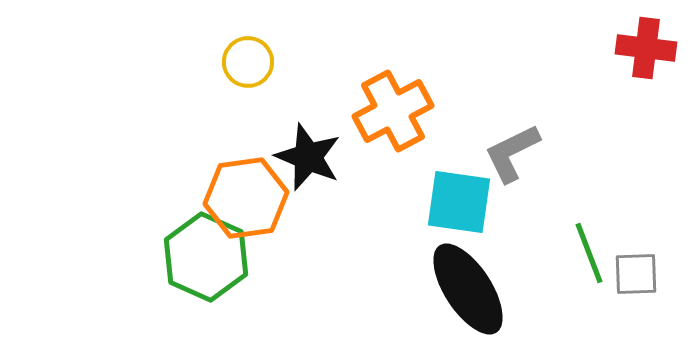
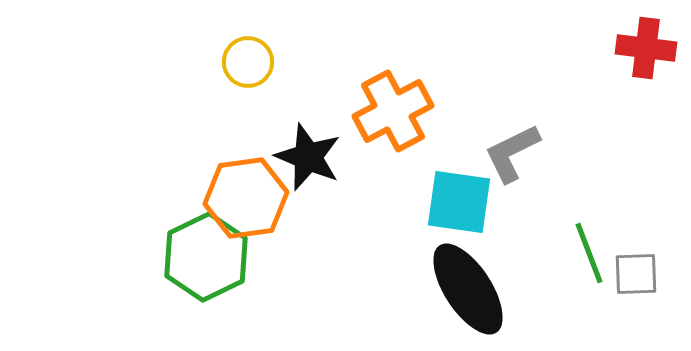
green hexagon: rotated 10 degrees clockwise
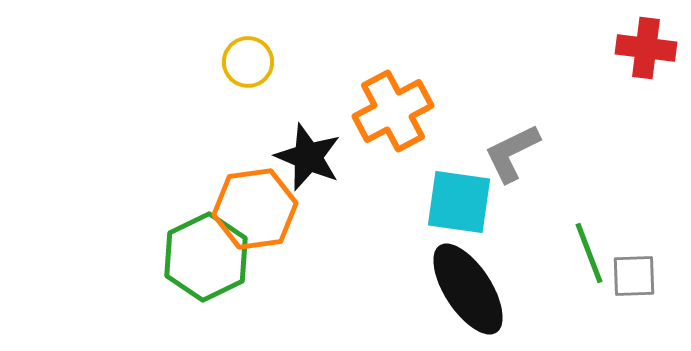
orange hexagon: moved 9 px right, 11 px down
gray square: moved 2 px left, 2 px down
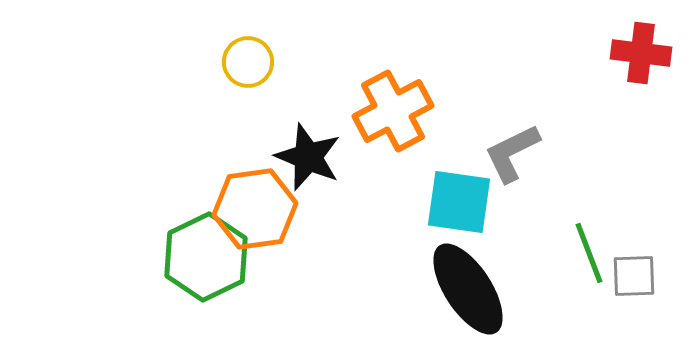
red cross: moved 5 px left, 5 px down
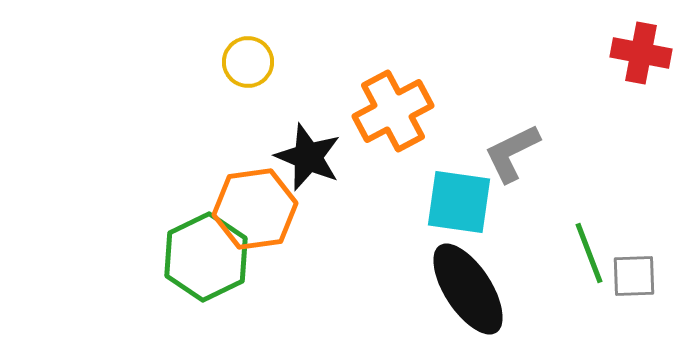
red cross: rotated 4 degrees clockwise
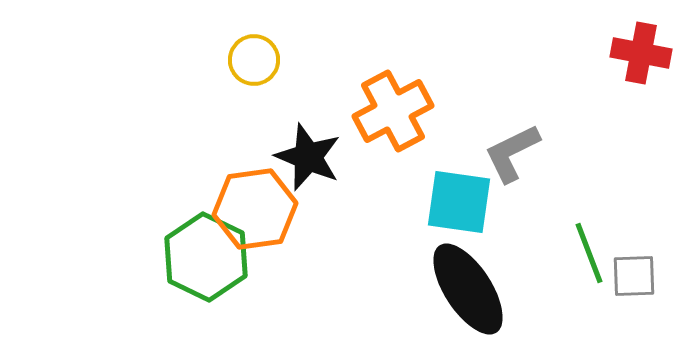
yellow circle: moved 6 px right, 2 px up
green hexagon: rotated 8 degrees counterclockwise
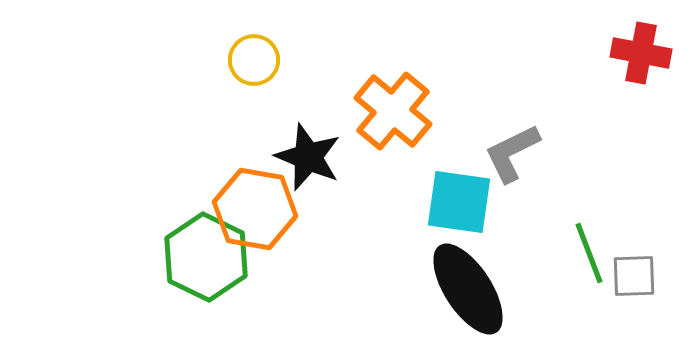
orange cross: rotated 22 degrees counterclockwise
orange hexagon: rotated 18 degrees clockwise
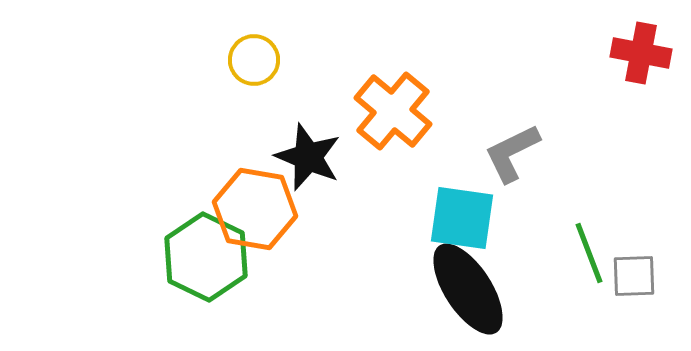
cyan square: moved 3 px right, 16 px down
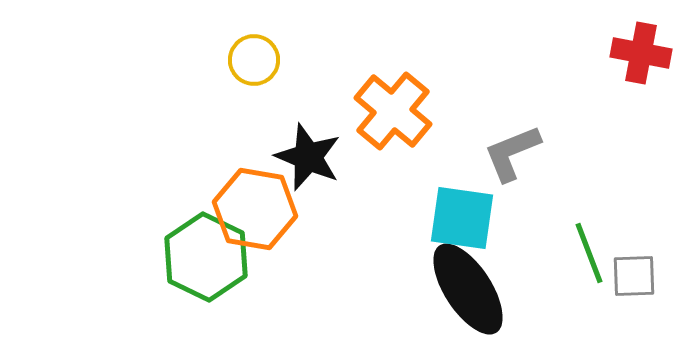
gray L-shape: rotated 4 degrees clockwise
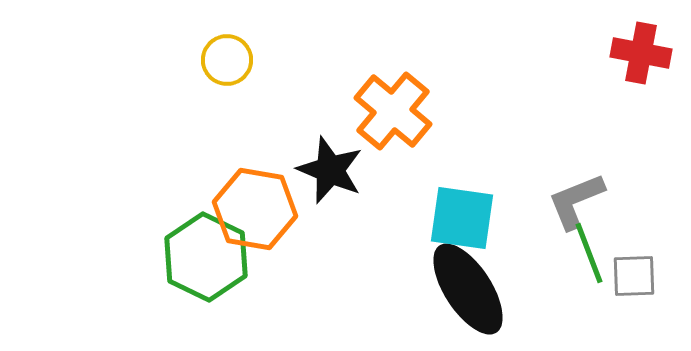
yellow circle: moved 27 px left
gray L-shape: moved 64 px right, 48 px down
black star: moved 22 px right, 13 px down
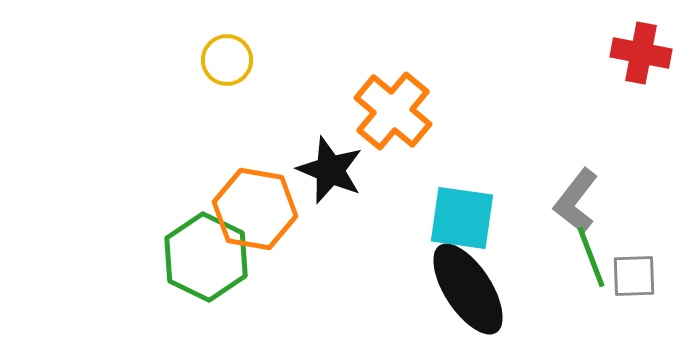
gray L-shape: rotated 30 degrees counterclockwise
green line: moved 2 px right, 4 px down
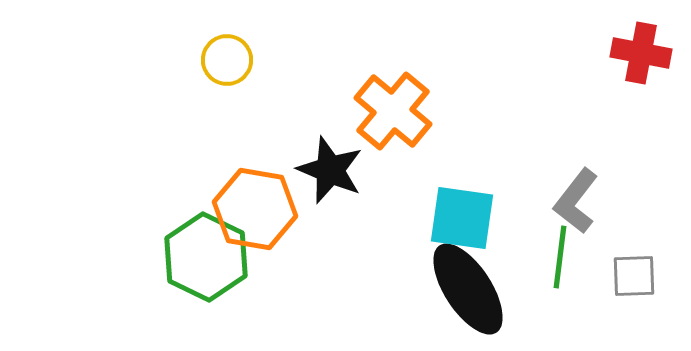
green line: moved 31 px left; rotated 28 degrees clockwise
